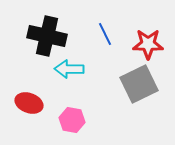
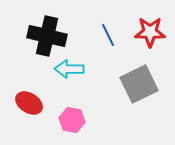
blue line: moved 3 px right, 1 px down
red star: moved 2 px right, 12 px up
red ellipse: rotated 12 degrees clockwise
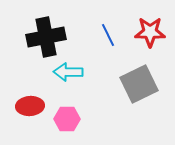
black cross: moved 1 px left, 1 px down; rotated 24 degrees counterclockwise
cyan arrow: moved 1 px left, 3 px down
red ellipse: moved 1 px right, 3 px down; rotated 36 degrees counterclockwise
pink hexagon: moved 5 px left, 1 px up; rotated 10 degrees counterclockwise
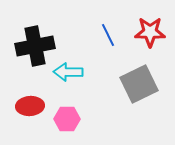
black cross: moved 11 px left, 9 px down
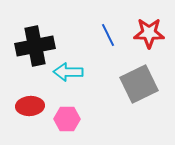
red star: moved 1 px left, 1 px down
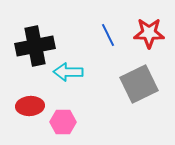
pink hexagon: moved 4 px left, 3 px down
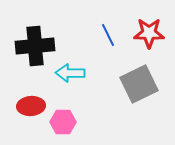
black cross: rotated 6 degrees clockwise
cyan arrow: moved 2 px right, 1 px down
red ellipse: moved 1 px right
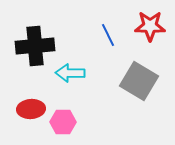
red star: moved 1 px right, 7 px up
gray square: moved 3 px up; rotated 33 degrees counterclockwise
red ellipse: moved 3 px down
